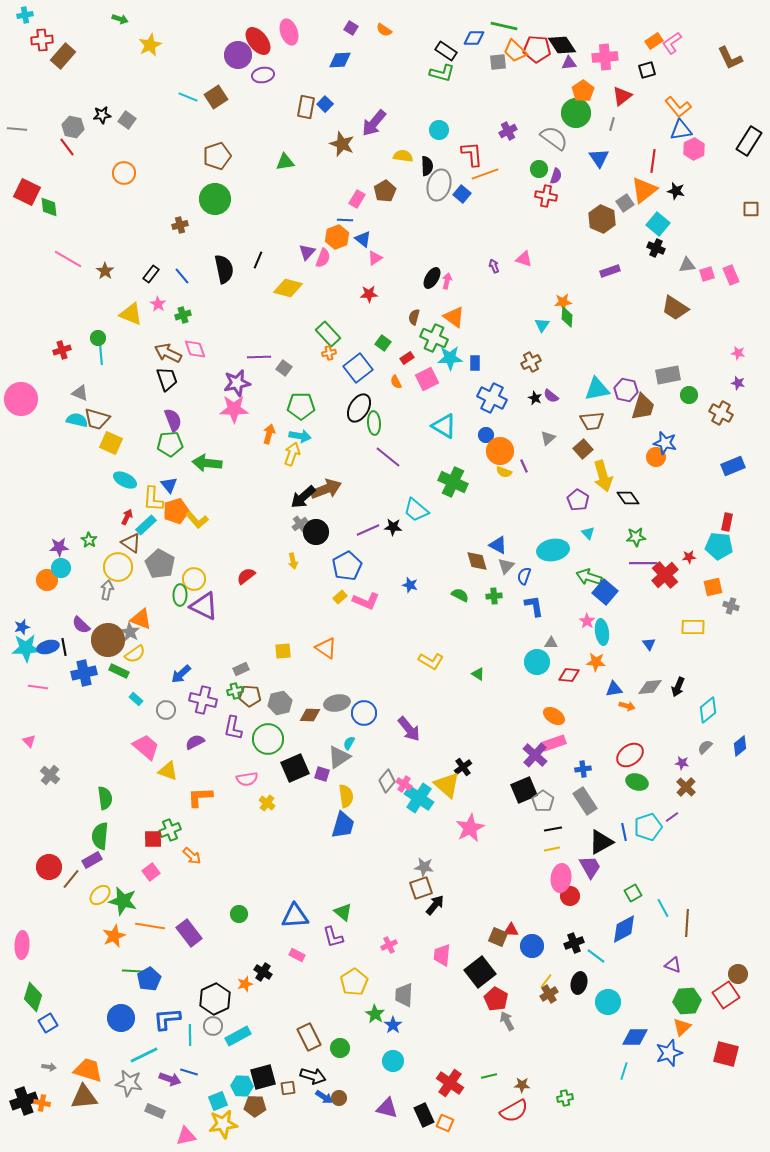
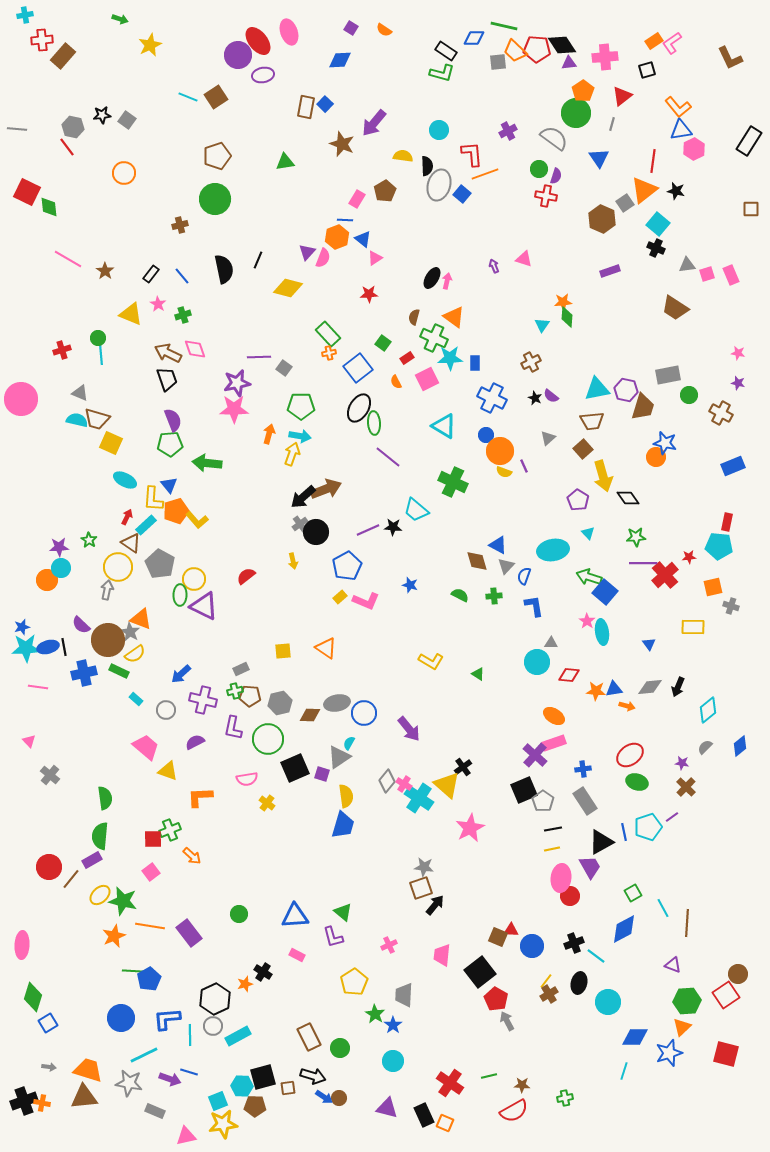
orange star at (596, 662): moved 29 px down
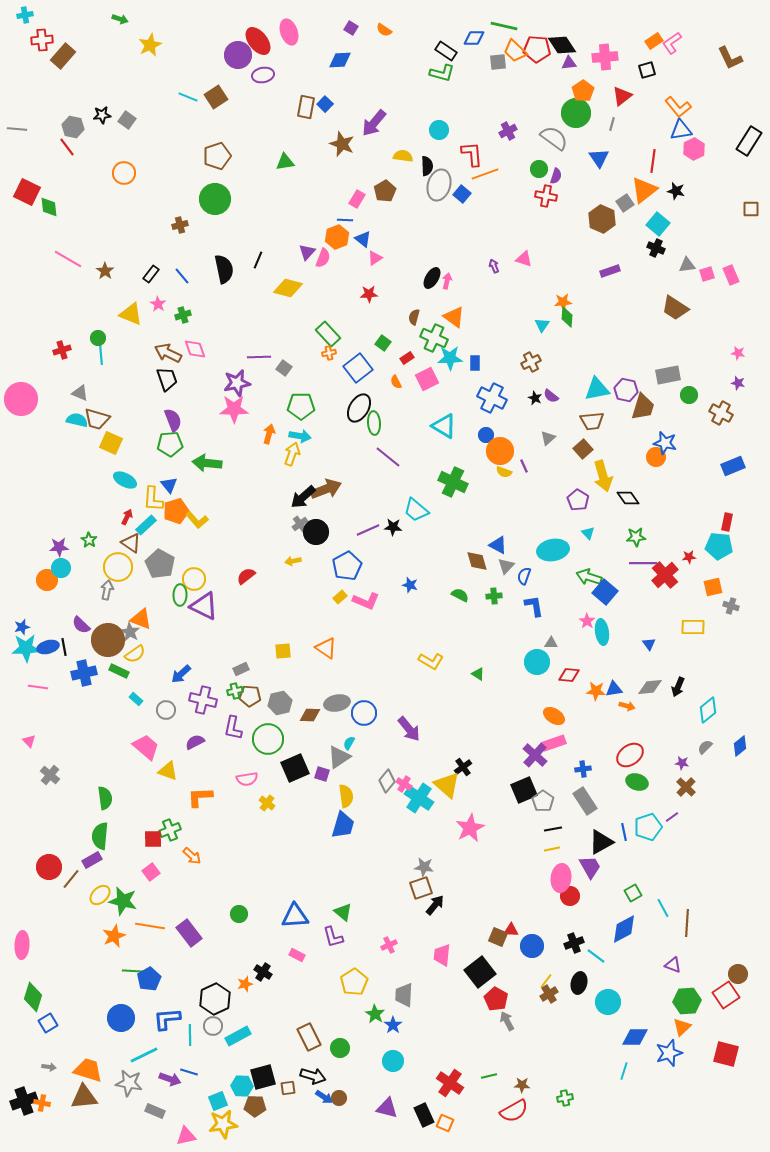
yellow arrow at (293, 561): rotated 91 degrees clockwise
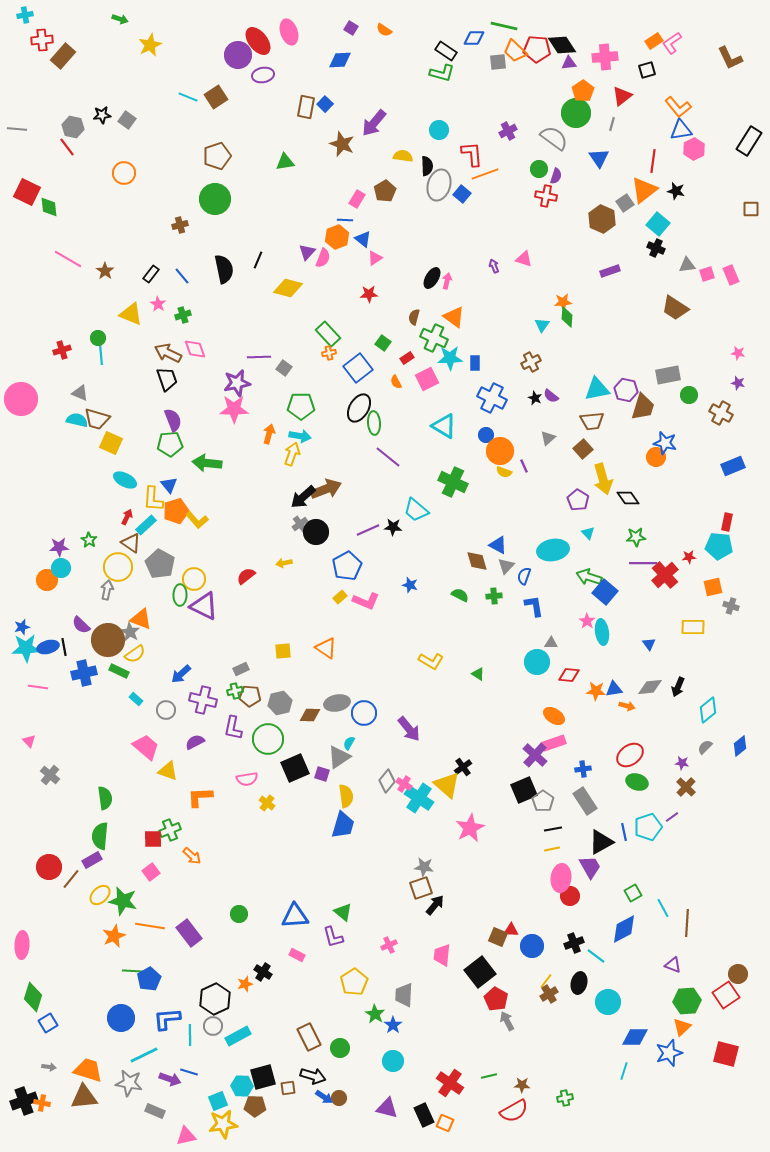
yellow arrow at (603, 476): moved 3 px down
yellow arrow at (293, 561): moved 9 px left, 2 px down
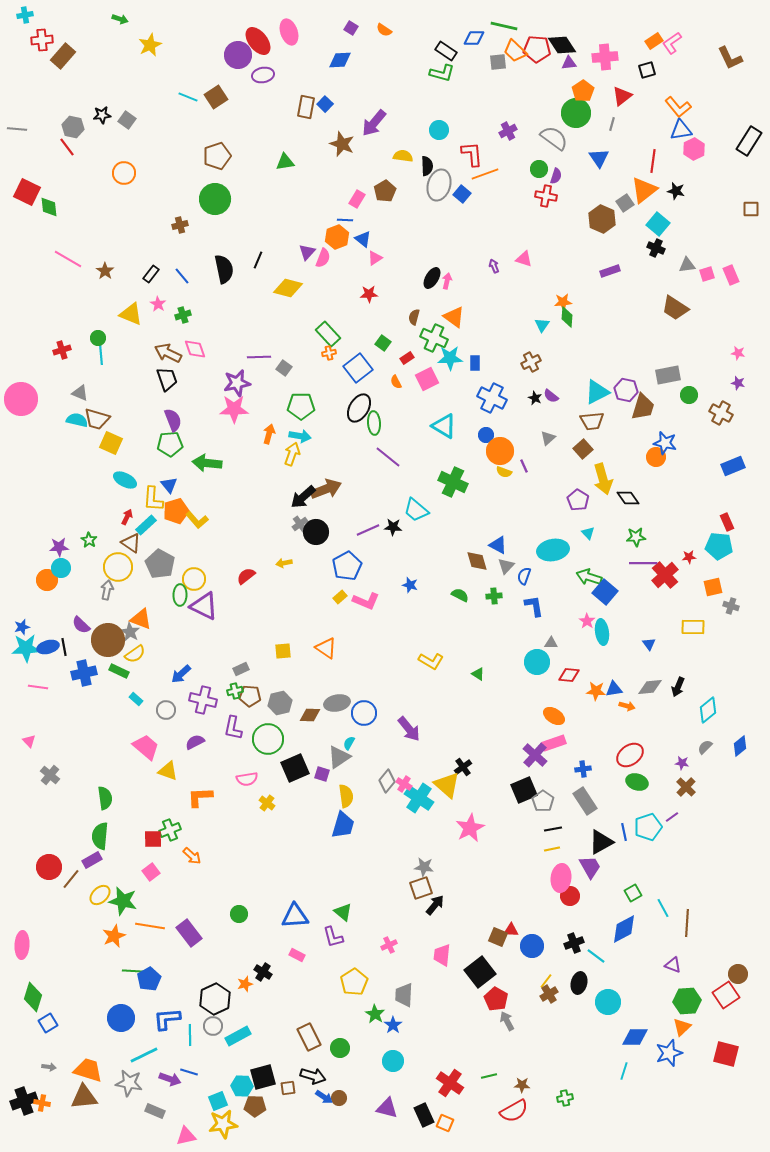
cyan triangle at (597, 389): moved 3 px down; rotated 16 degrees counterclockwise
red rectangle at (727, 522): rotated 36 degrees counterclockwise
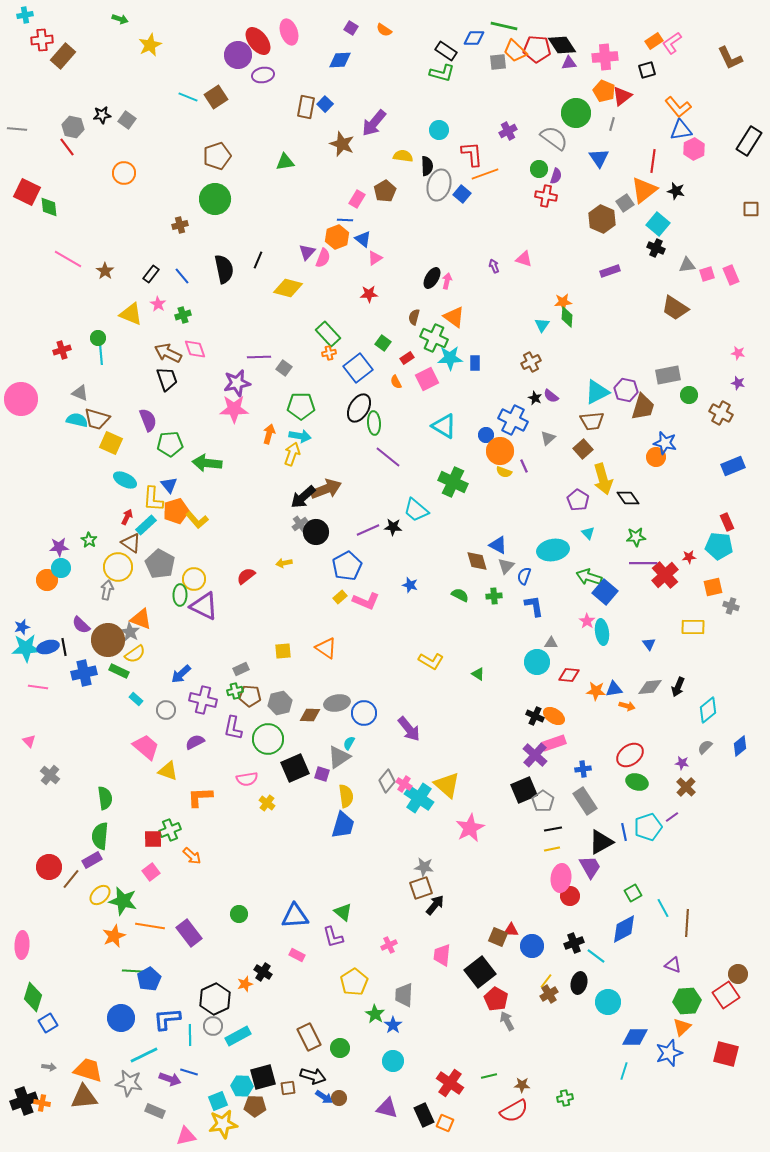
orange pentagon at (583, 91): moved 21 px right; rotated 15 degrees counterclockwise
blue cross at (492, 398): moved 21 px right, 22 px down
purple semicircle at (173, 420): moved 25 px left
black cross at (463, 767): moved 72 px right, 51 px up; rotated 30 degrees counterclockwise
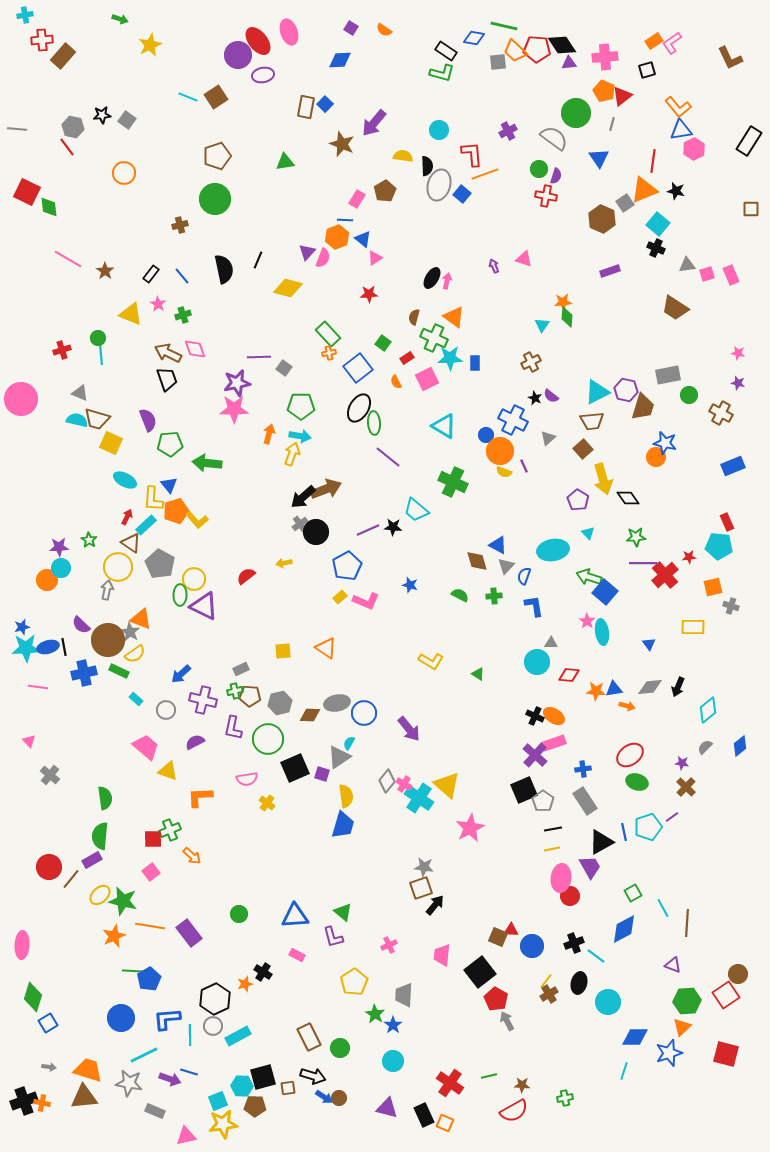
blue diamond at (474, 38): rotated 10 degrees clockwise
orange triangle at (644, 190): rotated 16 degrees clockwise
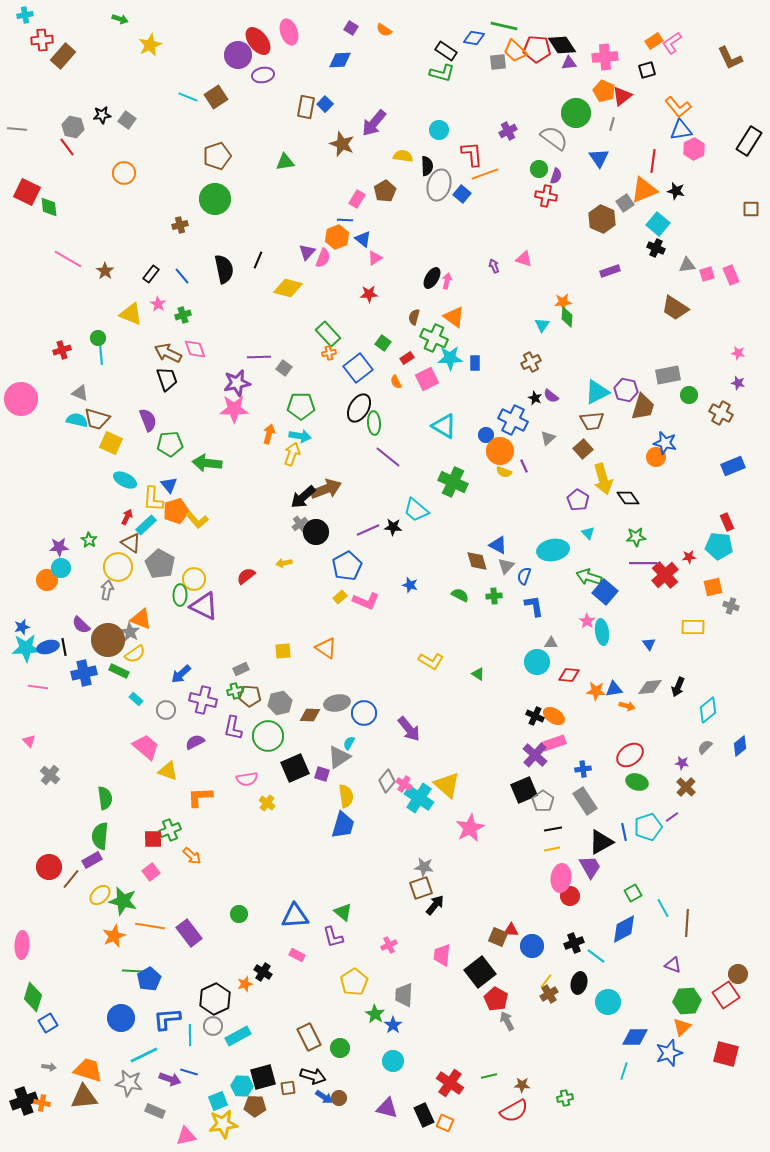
green circle at (268, 739): moved 3 px up
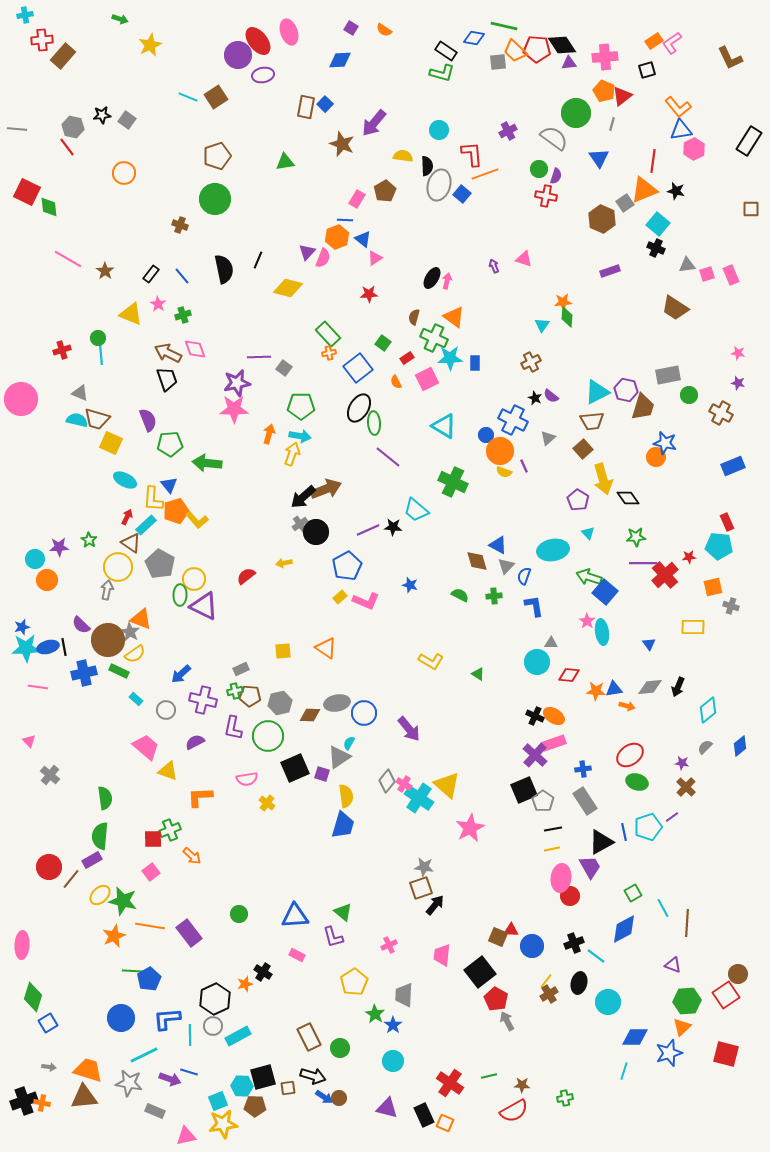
brown cross at (180, 225): rotated 35 degrees clockwise
cyan circle at (61, 568): moved 26 px left, 9 px up
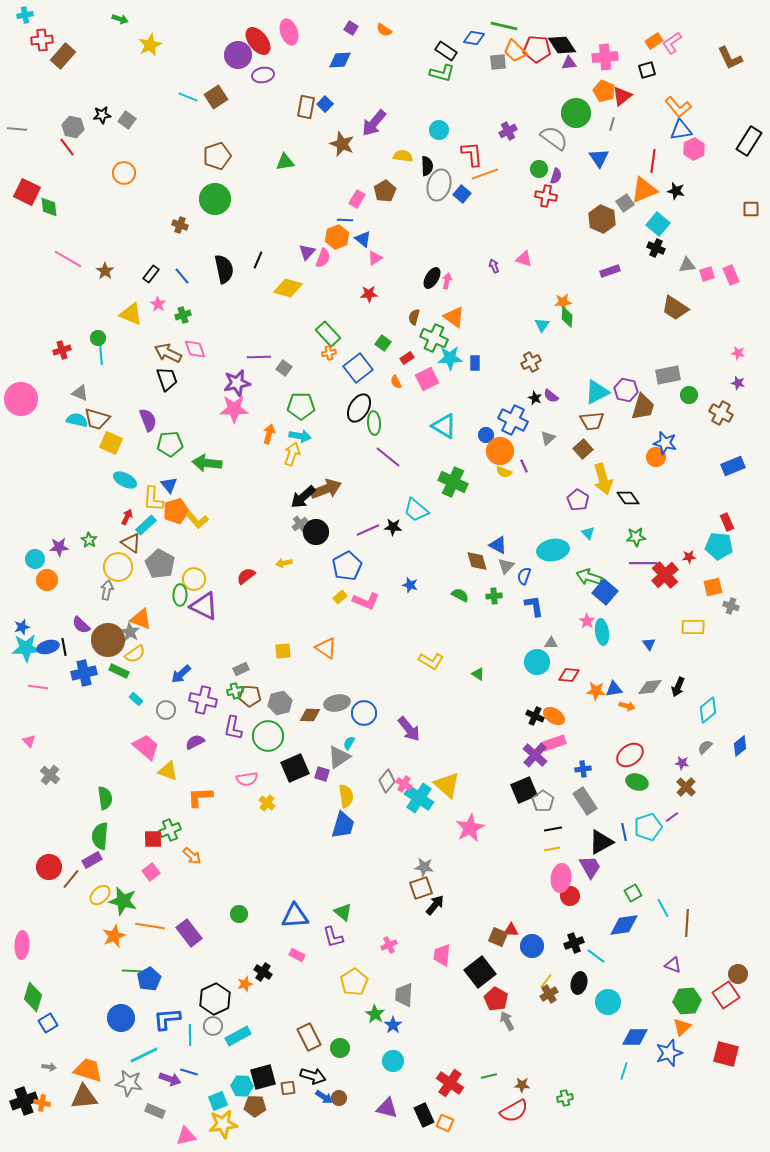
blue diamond at (624, 929): moved 4 px up; rotated 20 degrees clockwise
